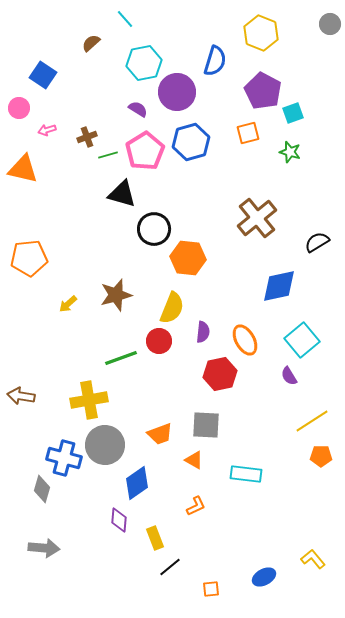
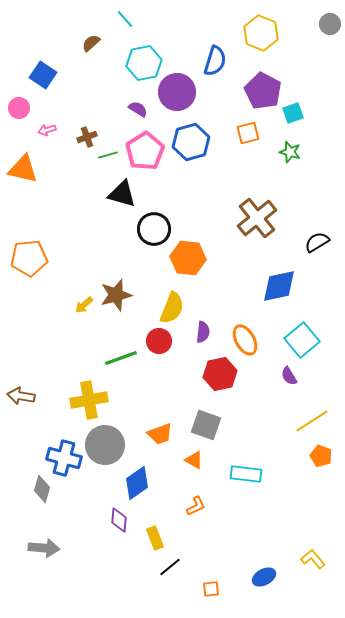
yellow arrow at (68, 304): moved 16 px right, 1 px down
gray square at (206, 425): rotated 16 degrees clockwise
orange pentagon at (321, 456): rotated 20 degrees clockwise
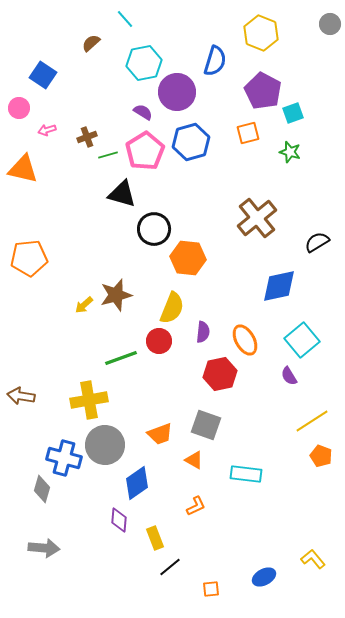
purple semicircle at (138, 109): moved 5 px right, 3 px down
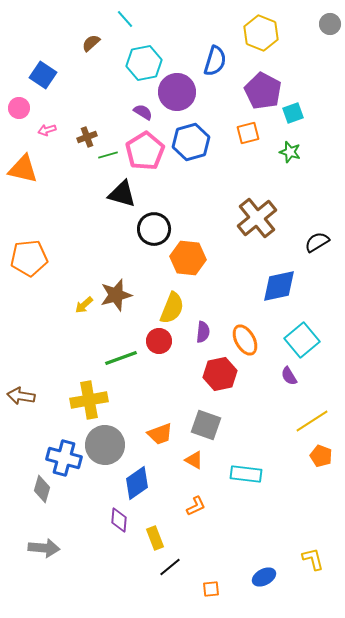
yellow L-shape at (313, 559): rotated 25 degrees clockwise
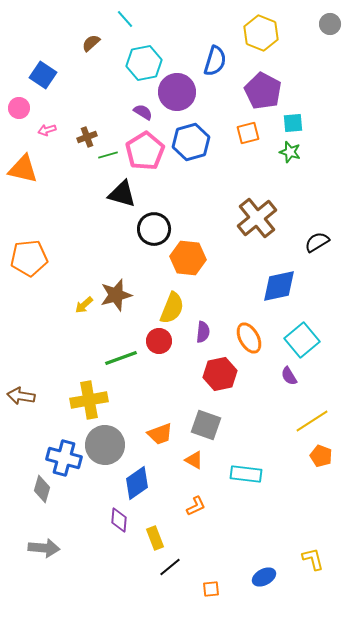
cyan square at (293, 113): moved 10 px down; rotated 15 degrees clockwise
orange ellipse at (245, 340): moved 4 px right, 2 px up
